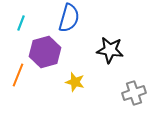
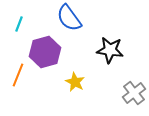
blue semicircle: rotated 128 degrees clockwise
cyan line: moved 2 px left, 1 px down
yellow star: rotated 12 degrees clockwise
gray cross: rotated 20 degrees counterclockwise
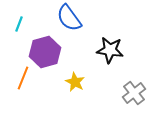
orange line: moved 5 px right, 3 px down
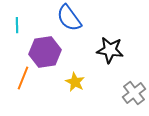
cyan line: moved 2 px left, 1 px down; rotated 21 degrees counterclockwise
purple hexagon: rotated 8 degrees clockwise
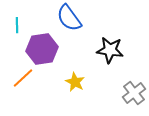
purple hexagon: moved 3 px left, 3 px up
orange line: rotated 25 degrees clockwise
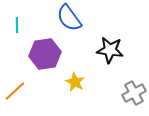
purple hexagon: moved 3 px right, 5 px down
orange line: moved 8 px left, 13 px down
gray cross: rotated 10 degrees clockwise
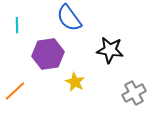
purple hexagon: moved 3 px right
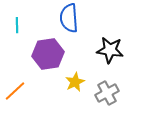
blue semicircle: rotated 32 degrees clockwise
yellow star: rotated 18 degrees clockwise
gray cross: moved 27 px left
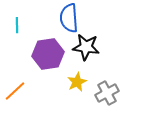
black star: moved 24 px left, 3 px up
yellow star: moved 2 px right
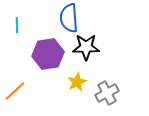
black star: rotated 8 degrees counterclockwise
